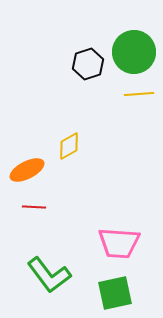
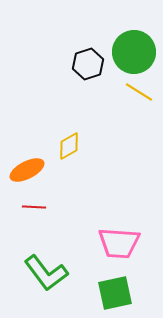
yellow line: moved 2 px up; rotated 36 degrees clockwise
green L-shape: moved 3 px left, 2 px up
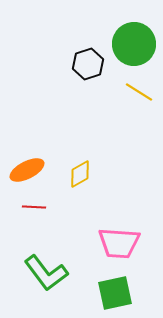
green circle: moved 8 px up
yellow diamond: moved 11 px right, 28 px down
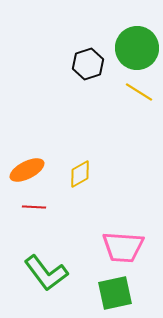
green circle: moved 3 px right, 4 px down
pink trapezoid: moved 4 px right, 4 px down
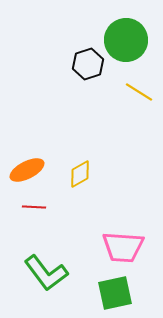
green circle: moved 11 px left, 8 px up
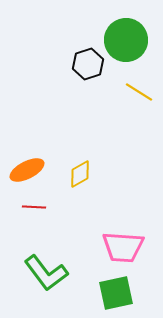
green square: moved 1 px right
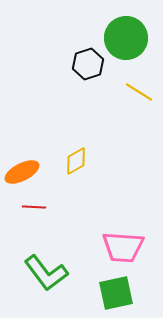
green circle: moved 2 px up
orange ellipse: moved 5 px left, 2 px down
yellow diamond: moved 4 px left, 13 px up
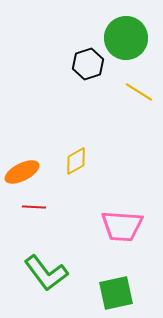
pink trapezoid: moved 1 px left, 21 px up
